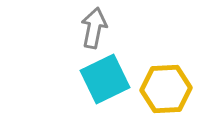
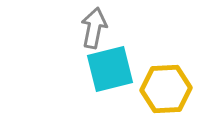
cyan square: moved 5 px right, 10 px up; rotated 12 degrees clockwise
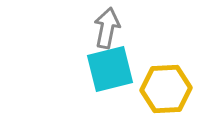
gray arrow: moved 13 px right
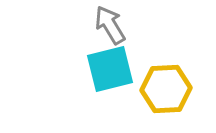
gray arrow: moved 3 px right, 3 px up; rotated 42 degrees counterclockwise
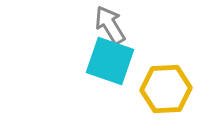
cyan square: moved 8 px up; rotated 33 degrees clockwise
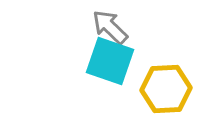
gray arrow: moved 2 px down; rotated 15 degrees counterclockwise
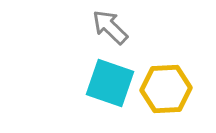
cyan square: moved 22 px down
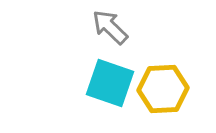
yellow hexagon: moved 3 px left
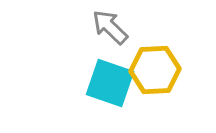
yellow hexagon: moved 8 px left, 19 px up
